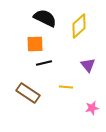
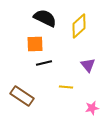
brown rectangle: moved 6 px left, 3 px down
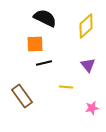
yellow diamond: moved 7 px right
brown rectangle: rotated 20 degrees clockwise
